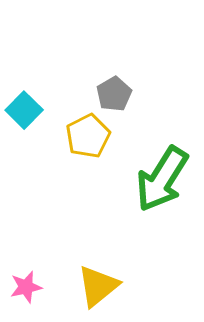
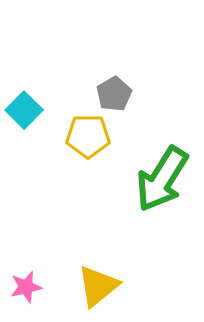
yellow pentagon: rotated 27 degrees clockwise
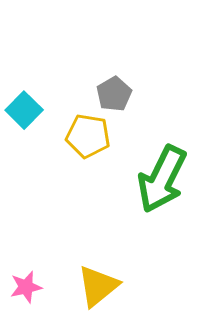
yellow pentagon: rotated 9 degrees clockwise
green arrow: rotated 6 degrees counterclockwise
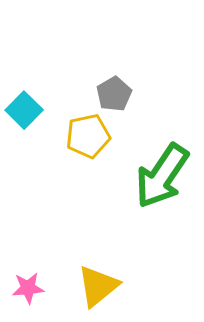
yellow pentagon: rotated 21 degrees counterclockwise
green arrow: moved 3 px up; rotated 8 degrees clockwise
pink star: moved 2 px right, 1 px down; rotated 8 degrees clockwise
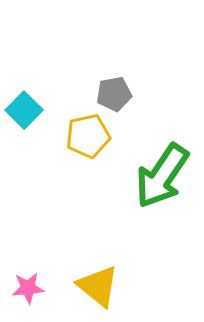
gray pentagon: rotated 20 degrees clockwise
yellow triangle: rotated 42 degrees counterclockwise
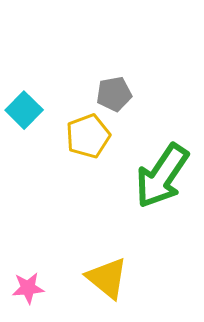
yellow pentagon: rotated 9 degrees counterclockwise
yellow triangle: moved 9 px right, 8 px up
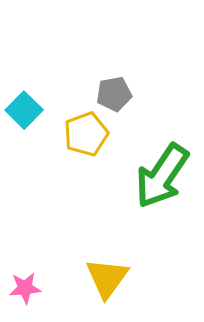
yellow pentagon: moved 2 px left, 2 px up
yellow triangle: rotated 27 degrees clockwise
pink star: moved 3 px left
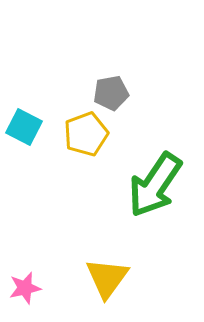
gray pentagon: moved 3 px left, 1 px up
cyan square: moved 17 px down; rotated 18 degrees counterclockwise
green arrow: moved 7 px left, 9 px down
pink star: rotated 8 degrees counterclockwise
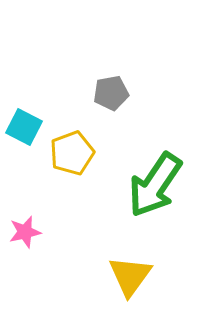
yellow pentagon: moved 14 px left, 19 px down
yellow triangle: moved 23 px right, 2 px up
pink star: moved 56 px up
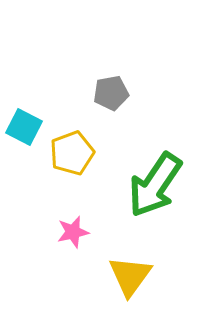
pink star: moved 48 px right
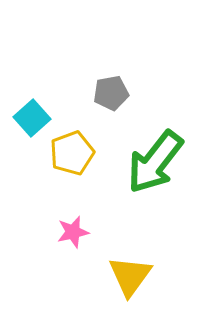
cyan square: moved 8 px right, 9 px up; rotated 21 degrees clockwise
green arrow: moved 23 px up; rotated 4 degrees clockwise
